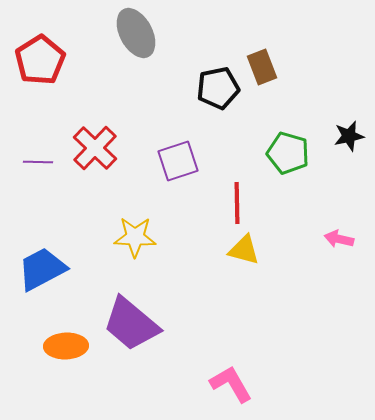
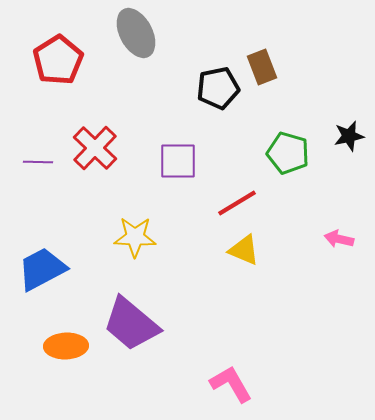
red pentagon: moved 18 px right
purple square: rotated 18 degrees clockwise
red line: rotated 60 degrees clockwise
yellow triangle: rotated 8 degrees clockwise
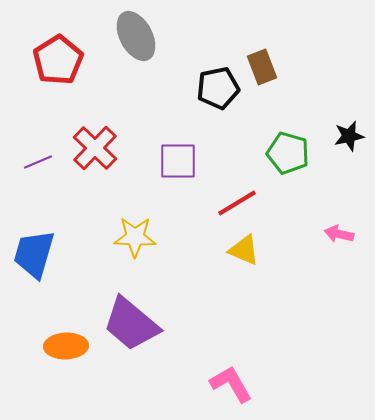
gray ellipse: moved 3 px down
purple line: rotated 24 degrees counterclockwise
pink arrow: moved 5 px up
blue trapezoid: moved 8 px left, 15 px up; rotated 46 degrees counterclockwise
